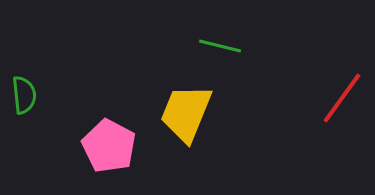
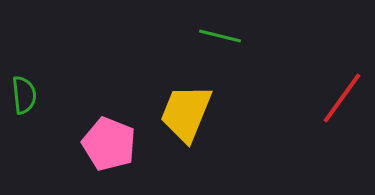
green line: moved 10 px up
pink pentagon: moved 2 px up; rotated 6 degrees counterclockwise
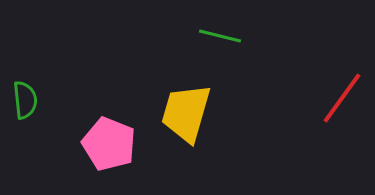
green semicircle: moved 1 px right, 5 px down
yellow trapezoid: rotated 6 degrees counterclockwise
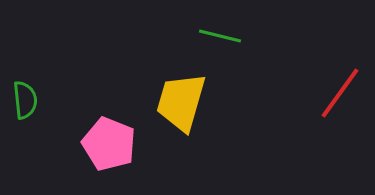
red line: moved 2 px left, 5 px up
yellow trapezoid: moved 5 px left, 11 px up
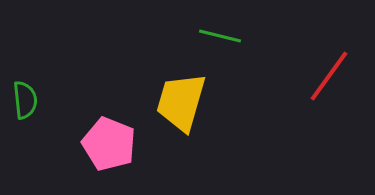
red line: moved 11 px left, 17 px up
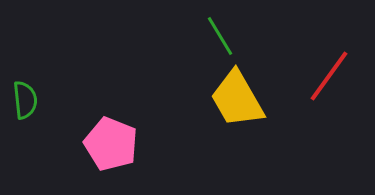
green line: rotated 45 degrees clockwise
yellow trapezoid: moved 56 px right, 3 px up; rotated 46 degrees counterclockwise
pink pentagon: moved 2 px right
